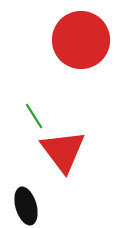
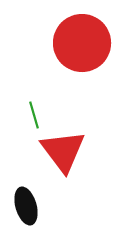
red circle: moved 1 px right, 3 px down
green line: moved 1 px up; rotated 16 degrees clockwise
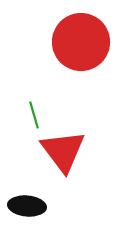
red circle: moved 1 px left, 1 px up
black ellipse: moved 1 px right; rotated 69 degrees counterclockwise
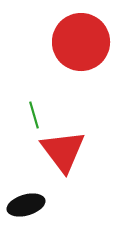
black ellipse: moved 1 px left, 1 px up; rotated 21 degrees counterclockwise
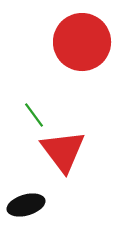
red circle: moved 1 px right
green line: rotated 20 degrees counterclockwise
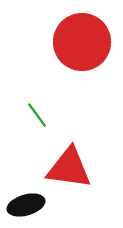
green line: moved 3 px right
red triangle: moved 6 px right, 17 px down; rotated 45 degrees counterclockwise
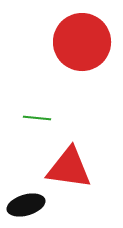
green line: moved 3 px down; rotated 48 degrees counterclockwise
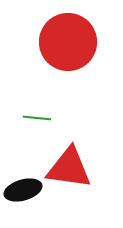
red circle: moved 14 px left
black ellipse: moved 3 px left, 15 px up
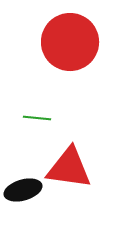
red circle: moved 2 px right
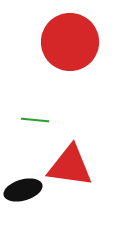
green line: moved 2 px left, 2 px down
red triangle: moved 1 px right, 2 px up
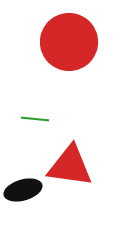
red circle: moved 1 px left
green line: moved 1 px up
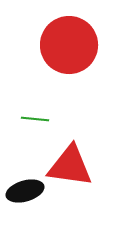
red circle: moved 3 px down
black ellipse: moved 2 px right, 1 px down
